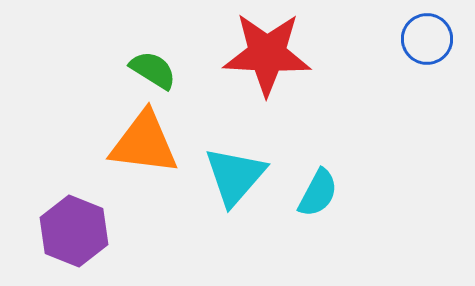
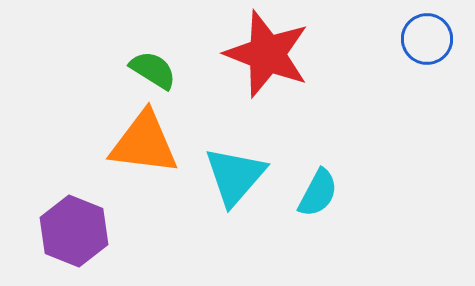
red star: rotated 18 degrees clockwise
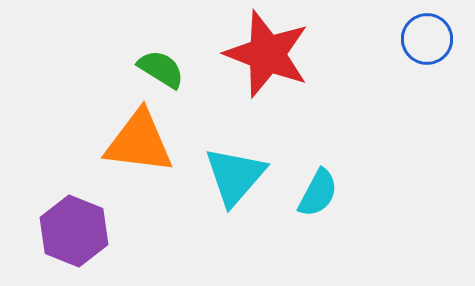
green semicircle: moved 8 px right, 1 px up
orange triangle: moved 5 px left, 1 px up
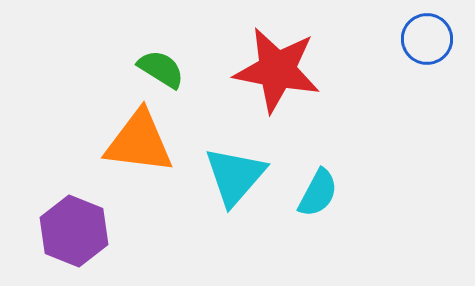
red star: moved 10 px right, 16 px down; rotated 10 degrees counterclockwise
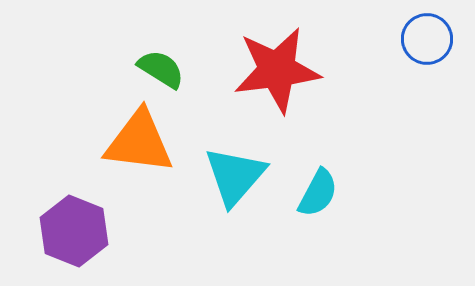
red star: rotated 18 degrees counterclockwise
